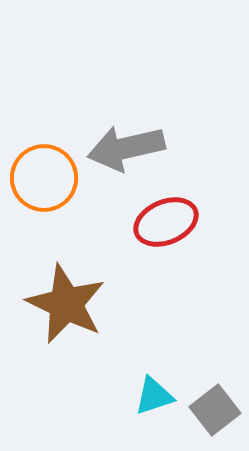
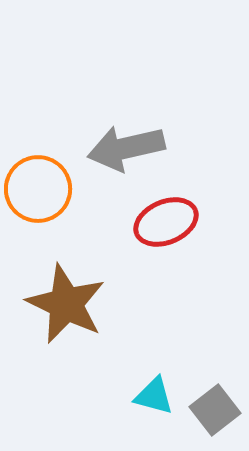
orange circle: moved 6 px left, 11 px down
cyan triangle: rotated 33 degrees clockwise
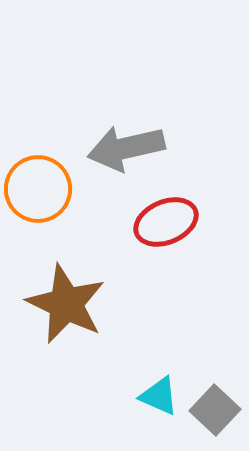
cyan triangle: moved 5 px right; rotated 9 degrees clockwise
gray square: rotated 9 degrees counterclockwise
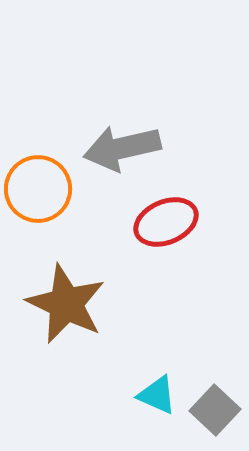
gray arrow: moved 4 px left
cyan triangle: moved 2 px left, 1 px up
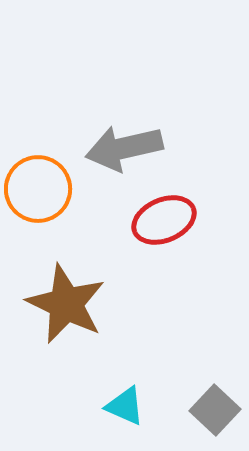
gray arrow: moved 2 px right
red ellipse: moved 2 px left, 2 px up
cyan triangle: moved 32 px left, 11 px down
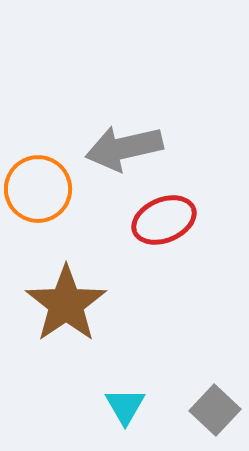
brown star: rotated 12 degrees clockwise
cyan triangle: rotated 36 degrees clockwise
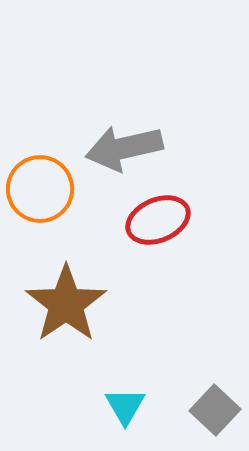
orange circle: moved 2 px right
red ellipse: moved 6 px left
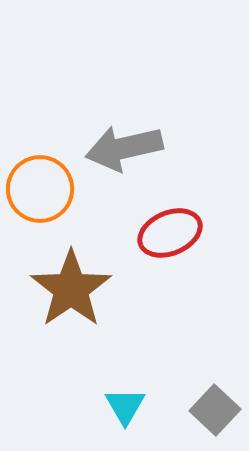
red ellipse: moved 12 px right, 13 px down
brown star: moved 5 px right, 15 px up
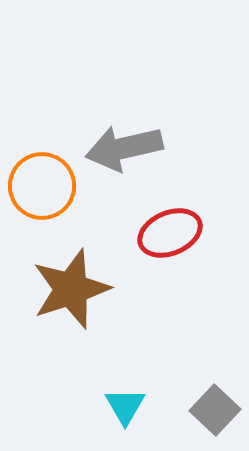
orange circle: moved 2 px right, 3 px up
brown star: rotated 16 degrees clockwise
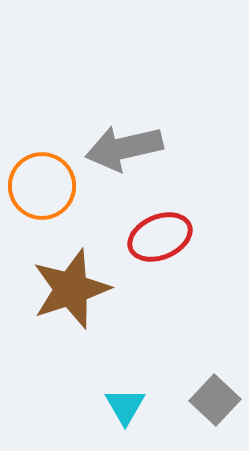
red ellipse: moved 10 px left, 4 px down
gray square: moved 10 px up
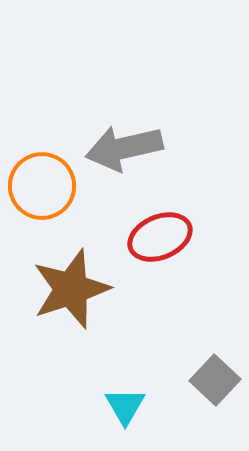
gray square: moved 20 px up
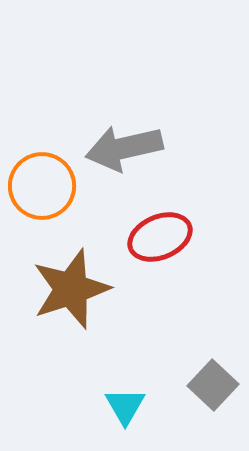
gray square: moved 2 px left, 5 px down
